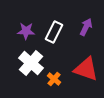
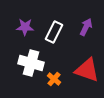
purple star: moved 1 px left, 4 px up
white cross: rotated 25 degrees counterclockwise
red triangle: moved 1 px right, 1 px down
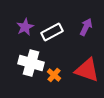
purple star: rotated 30 degrees counterclockwise
white rectangle: moved 2 px left; rotated 35 degrees clockwise
orange cross: moved 4 px up
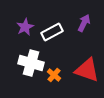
purple arrow: moved 2 px left, 4 px up
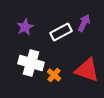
white rectangle: moved 9 px right
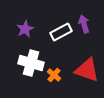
purple arrow: moved 1 px down; rotated 42 degrees counterclockwise
purple star: moved 2 px down
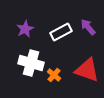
purple arrow: moved 4 px right, 3 px down; rotated 24 degrees counterclockwise
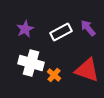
purple arrow: moved 1 px down
